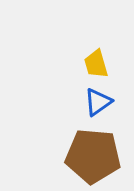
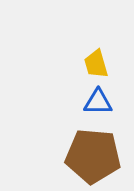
blue triangle: rotated 36 degrees clockwise
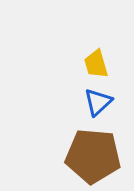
blue triangle: rotated 44 degrees counterclockwise
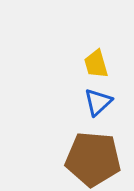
brown pentagon: moved 3 px down
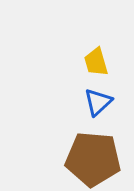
yellow trapezoid: moved 2 px up
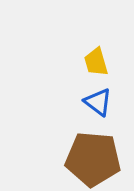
blue triangle: rotated 40 degrees counterclockwise
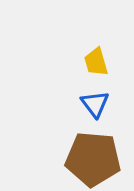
blue triangle: moved 3 px left, 2 px down; rotated 16 degrees clockwise
